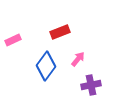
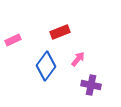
purple cross: rotated 24 degrees clockwise
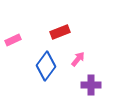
purple cross: rotated 12 degrees counterclockwise
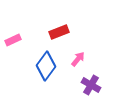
red rectangle: moved 1 px left
purple cross: rotated 30 degrees clockwise
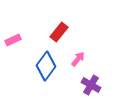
red rectangle: rotated 30 degrees counterclockwise
